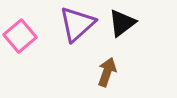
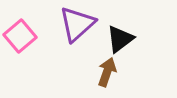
black triangle: moved 2 px left, 16 px down
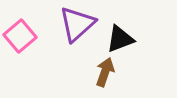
black triangle: rotated 16 degrees clockwise
brown arrow: moved 2 px left
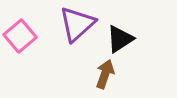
black triangle: rotated 12 degrees counterclockwise
brown arrow: moved 2 px down
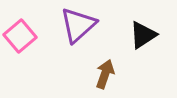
purple triangle: moved 1 px right, 1 px down
black triangle: moved 23 px right, 4 px up
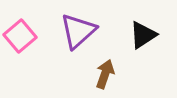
purple triangle: moved 6 px down
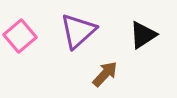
brown arrow: rotated 24 degrees clockwise
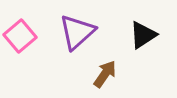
purple triangle: moved 1 px left, 1 px down
brown arrow: rotated 8 degrees counterclockwise
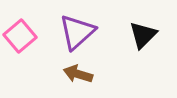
black triangle: rotated 12 degrees counterclockwise
brown arrow: moved 27 px left; rotated 108 degrees counterclockwise
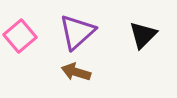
brown arrow: moved 2 px left, 2 px up
